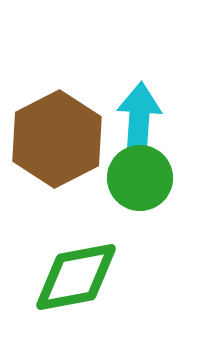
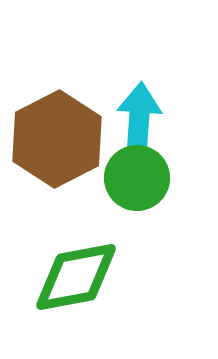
green circle: moved 3 px left
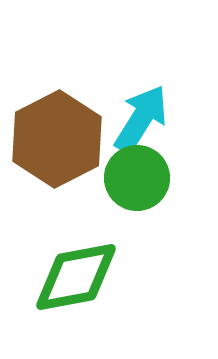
cyan arrow: moved 2 px right; rotated 28 degrees clockwise
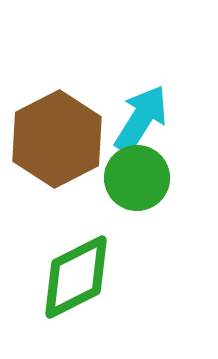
green diamond: rotated 16 degrees counterclockwise
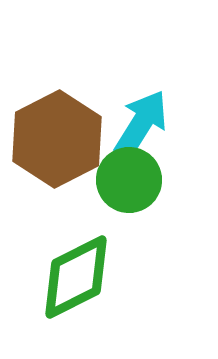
cyan arrow: moved 5 px down
green circle: moved 8 px left, 2 px down
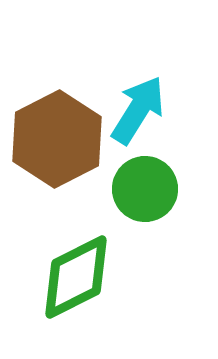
cyan arrow: moved 3 px left, 14 px up
green circle: moved 16 px right, 9 px down
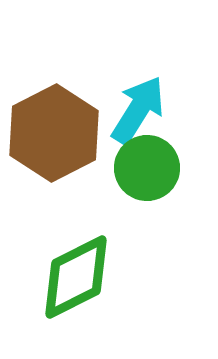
brown hexagon: moved 3 px left, 6 px up
green circle: moved 2 px right, 21 px up
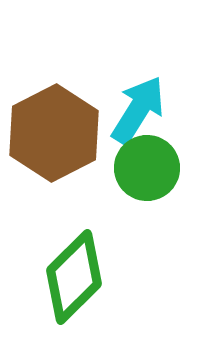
green diamond: moved 2 px left; rotated 18 degrees counterclockwise
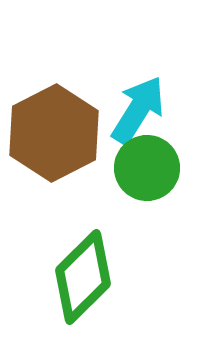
green diamond: moved 9 px right
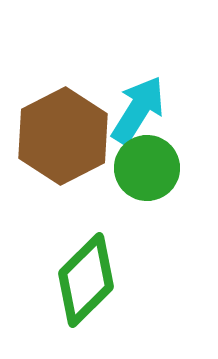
brown hexagon: moved 9 px right, 3 px down
green diamond: moved 3 px right, 3 px down
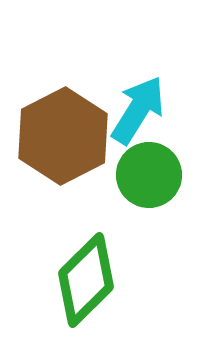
green circle: moved 2 px right, 7 px down
